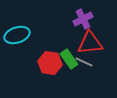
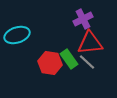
gray line: moved 3 px right; rotated 18 degrees clockwise
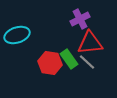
purple cross: moved 3 px left
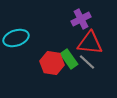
purple cross: moved 1 px right
cyan ellipse: moved 1 px left, 3 px down
red triangle: rotated 12 degrees clockwise
red hexagon: moved 2 px right
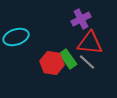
cyan ellipse: moved 1 px up
green rectangle: moved 1 px left
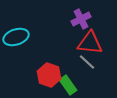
green rectangle: moved 26 px down
red hexagon: moved 3 px left, 12 px down; rotated 10 degrees clockwise
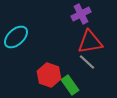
purple cross: moved 5 px up
cyan ellipse: rotated 25 degrees counterclockwise
red triangle: moved 1 px up; rotated 16 degrees counterclockwise
green rectangle: moved 2 px right
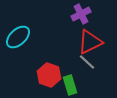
cyan ellipse: moved 2 px right
red triangle: rotated 16 degrees counterclockwise
green rectangle: rotated 18 degrees clockwise
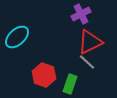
cyan ellipse: moved 1 px left
red hexagon: moved 5 px left
green rectangle: moved 1 px up; rotated 36 degrees clockwise
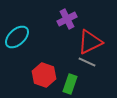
purple cross: moved 14 px left, 5 px down
gray line: rotated 18 degrees counterclockwise
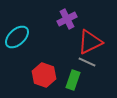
green rectangle: moved 3 px right, 4 px up
